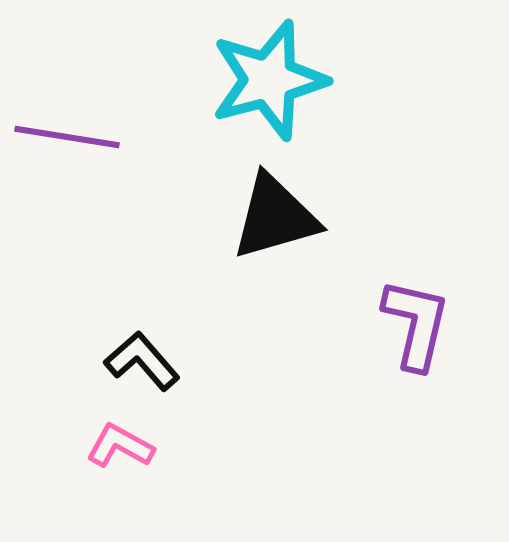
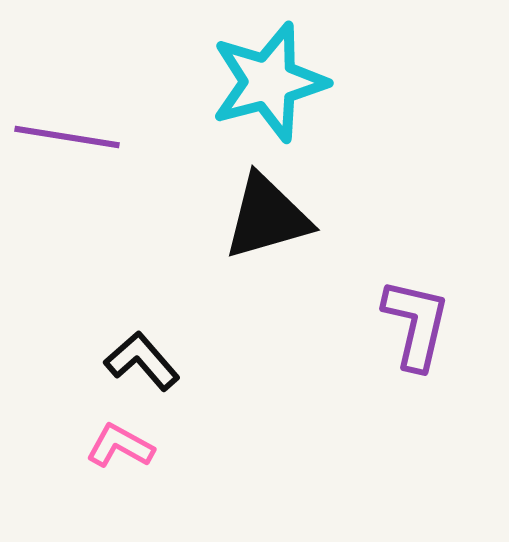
cyan star: moved 2 px down
black triangle: moved 8 px left
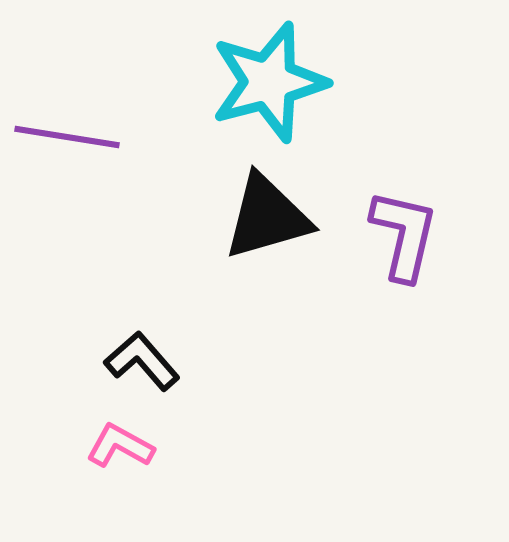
purple L-shape: moved 12 px left, 89 px up
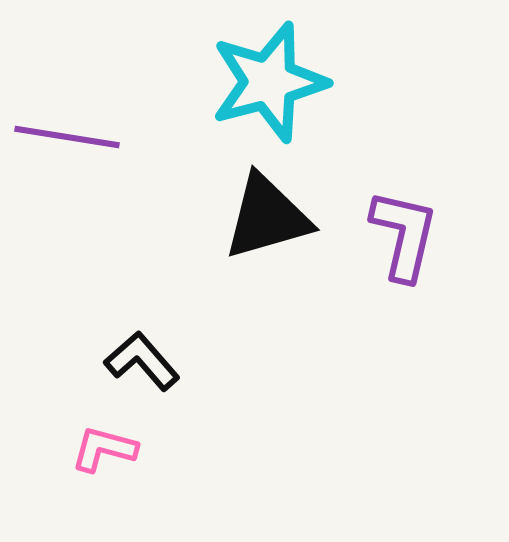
pink L-shape: moved 16 px left, 3 px down; rotated 14 degrees counterclockwise
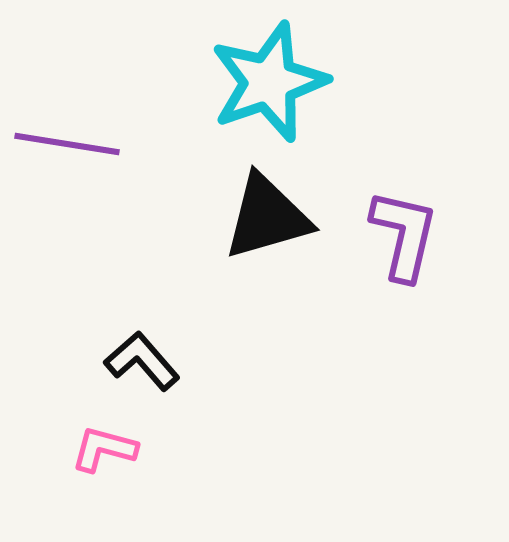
cyan star: rotated 4 degrees counterclockwise
purple line: moved 7 px down
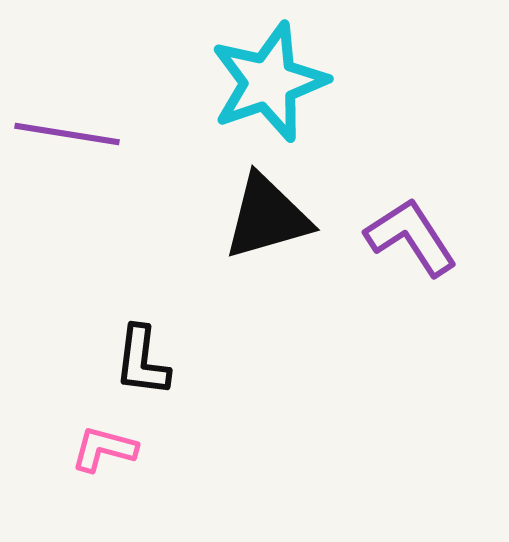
purple line: moved 10 px up
purple L-shape: moved 7 px right, 2 px down; rotated 46 degrees counterclockwise
black L-shape: rotated 132 degrees counterclockwise
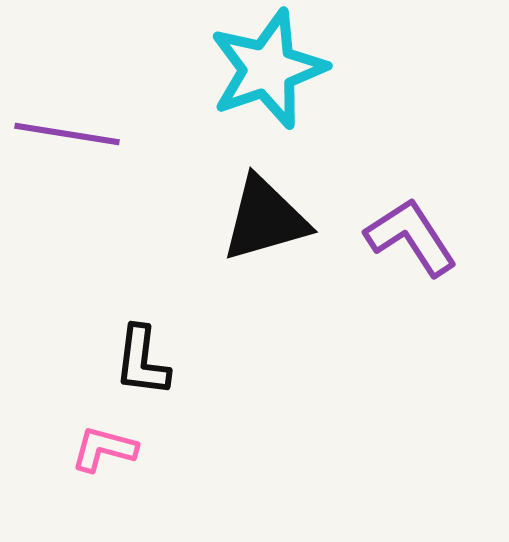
cyan star: moved 1 px left, 13 px up
black triangle: moved 2 px left, 2 px down
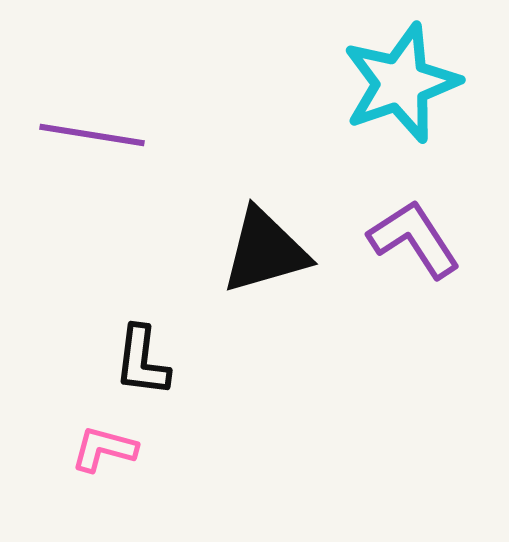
cyan star: moved 133 px right, 14 px down
purple line: moved 25 px right, 1 px down
black triangle: moved 32 px down
purple L-shape: moved 3 px right, 2 px down
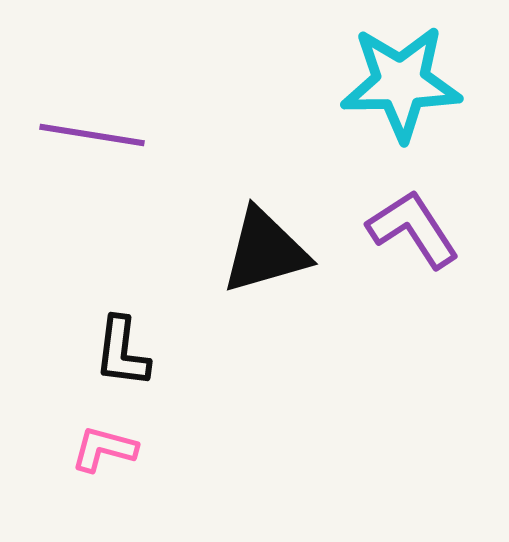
cyan star: rotated 18 degrees clockwise
purple L-shape: moved 1 px left, 10 px up
black L-shape: moved 20 px left, 9 px up
